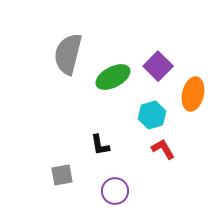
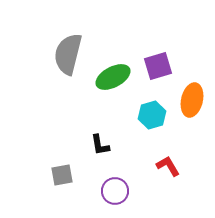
purple square: rotated 28 degrees clockwise
orange ellipse: moved 1 px left, 6 px down
red L-shape: moved 5 px right, 17 px down
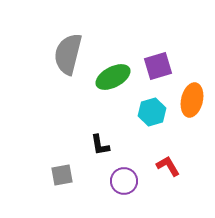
cyan hexagon: moved 3 px up
purple circle: moved 9 px right, 10 px up
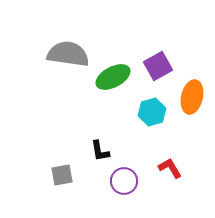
gray semicircle: rotated 84 degrees clockwise
purple square: rotated 12 degrees counterclockwise
orange ellipse: moved 3 px up
black L-shape: moved 6 px down
red L-shape: moved 2 px right, 2 px down
